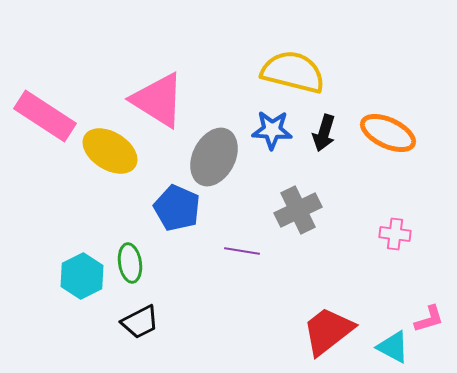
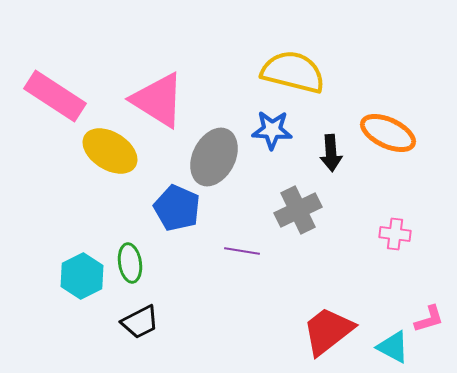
pink rectangle: moved 10 px right, 20 px up
black arrow: moved 7 px right, 20 px down; rotated 21 degrees counterclockwise
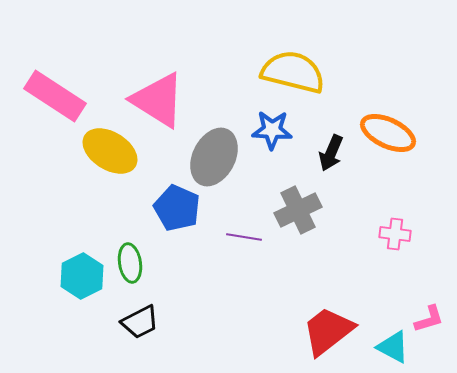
black arrow: rotated 27 degrees clockwise
purple line: moved 2 px right, 14 px up
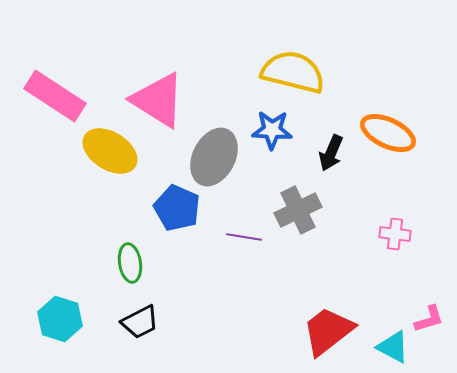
cyan hexagon: moved 22 px left, 43 px down; rotated 15 degrees counterclockwise
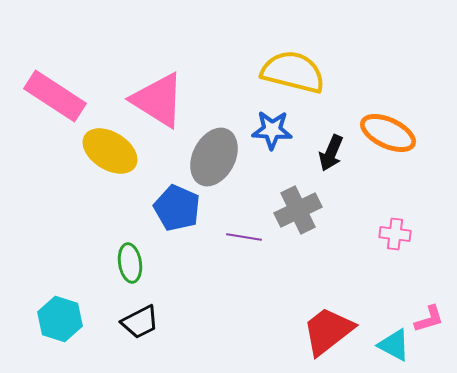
cyan triangle: moved 1 px right, 2 px up
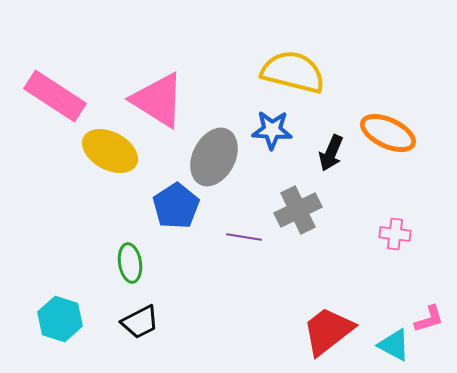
yellow ellipse: rotated 4 degrees counterclockwise
blue pentagon: moved 1 px left, 2 px up; rotated 15 degrees clockwise
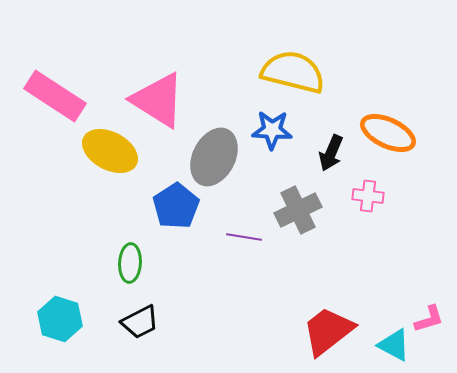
pink cross: moved 27 px left, 38 px up
green ellipse: rotated 12 degrees clockwise
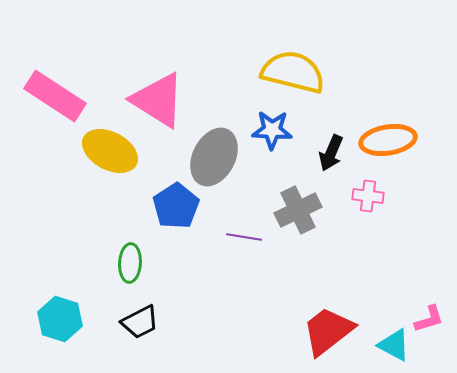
orange ellipse: moved 7 px down; rotated 34 degrees counterclockwise
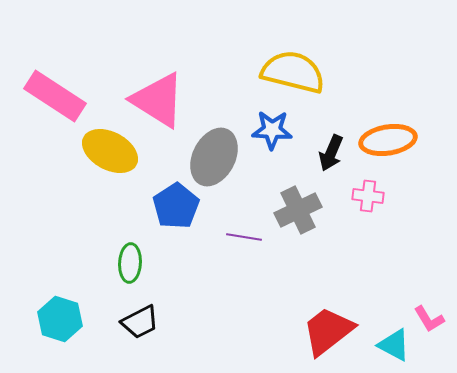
pink L-shape: rotated 76 degrees clockwise
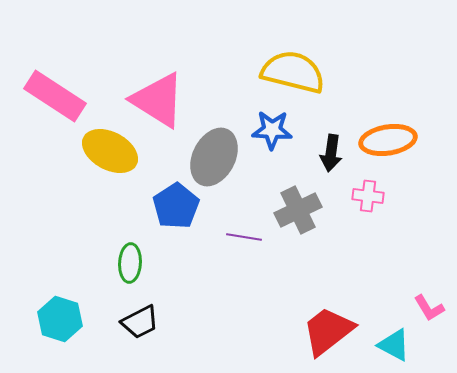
black arrow: rotated 15 degrees counterclockwise
pink L-shape: moved 11 px up
